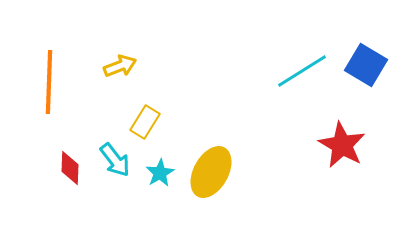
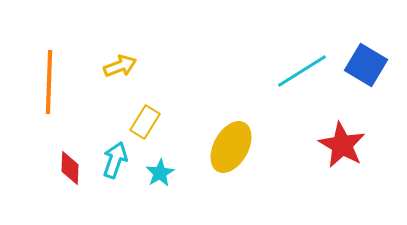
cyan arrow: rotated 123 degrees counterclockwise
yellow ellipse: moved 20 px right, 25 px up
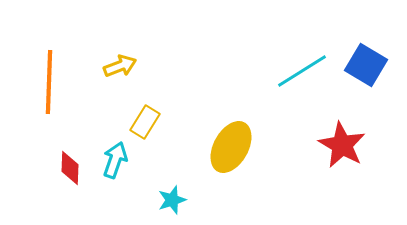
cyan star: moved 12 px right, 27 px down; rotated 12 degrees clockwise
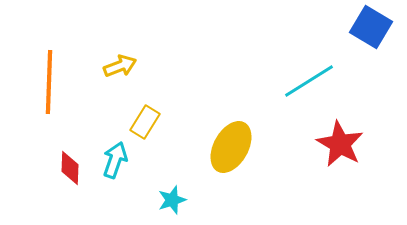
blue square: moved 5 px right, 38 px up
cyan line: moved 7 px right, 10 px down
red star: moved 2 px left, 1 px up
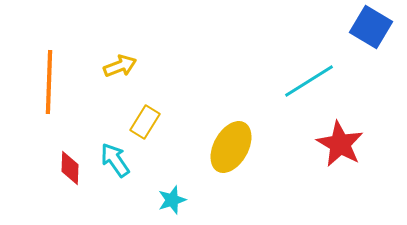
cyan arrow: rotated 54 degrees counterclockwise
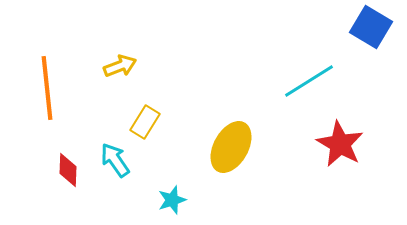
orange line: moved 2 px left, 6 px down; rotated 8 degrees counterclockwise
red diamond: moved 2 px left, 2 px down
